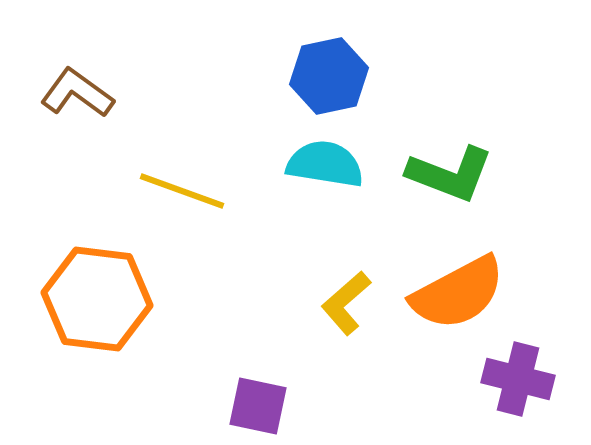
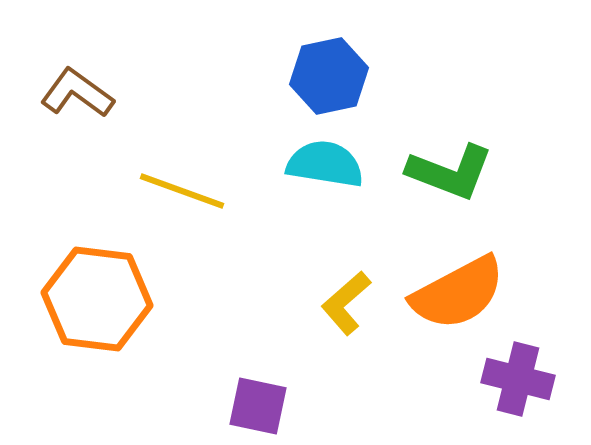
green L-shape: moved 2 px up
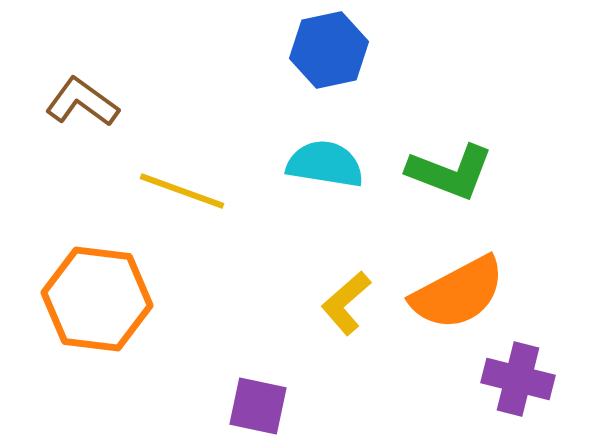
blue hexagon: moved 26 px up
brown L-shape: moved 5 px right, 9 px down
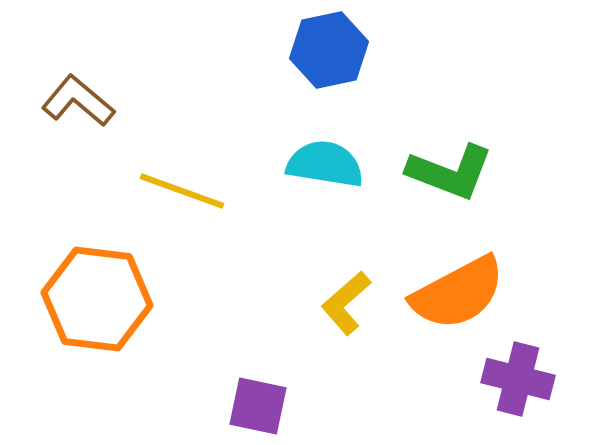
brown L-shape: moved 4 px left, 1 px up; rotated 4 degrees clockwise
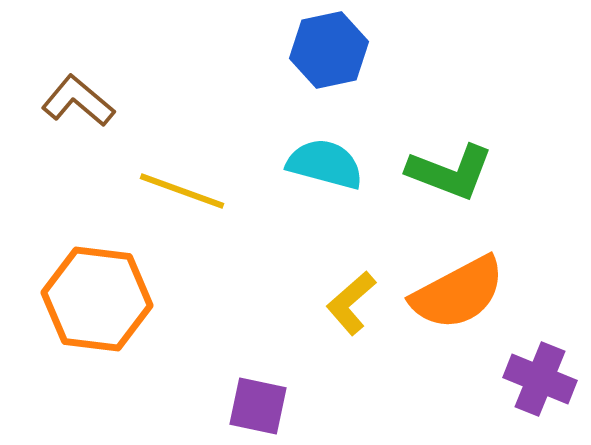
cyan semicircle: rotated 6 degrees clockwise
yellow L-shape: moved 5 px right
purple cross: moved 22 px right; rotated 8 degrees clockwise
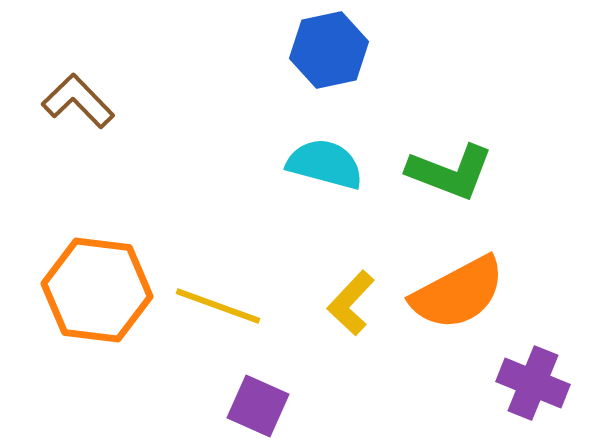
brown L-shape: rotated 6 degrees clockwise
yellow line: moved 36 px right, 115 px down
orange hexagon: moved 9 px up
yellow L-shape: rotated 6 degrees counterclockwise
purple cross: moved 7 px left, 4 px down
purple square: rotated 12 degrees clockwise
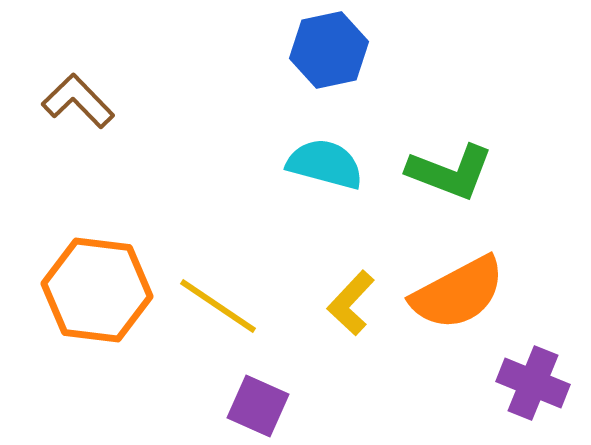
yellow line: rotated 14 degrees clockwise
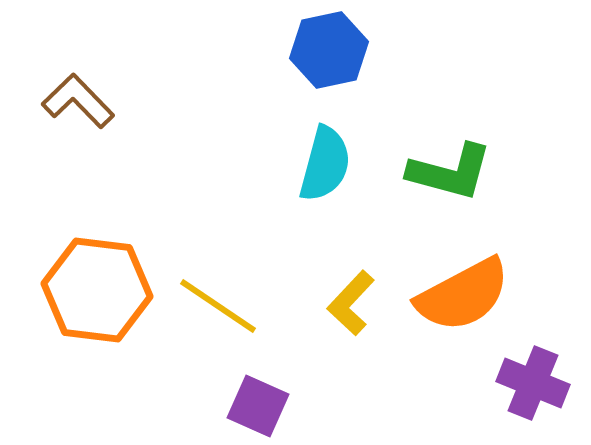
cyan semicircle: rotated 90 degrees clockwise
green L-shape: rotated 6 degrees counterclockwise
orange semicircle: moved 5 px right, 2 px down
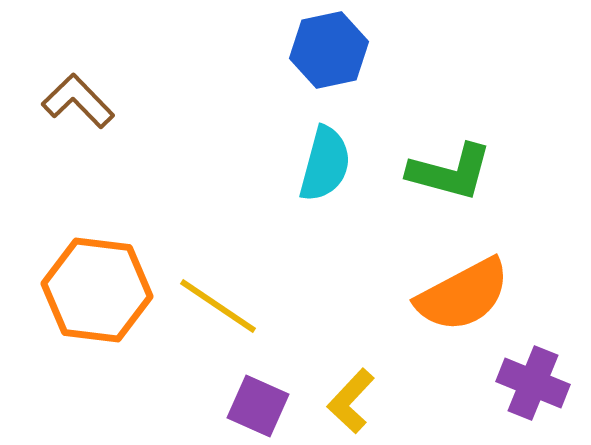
yellow L-shape: moved 98 px down
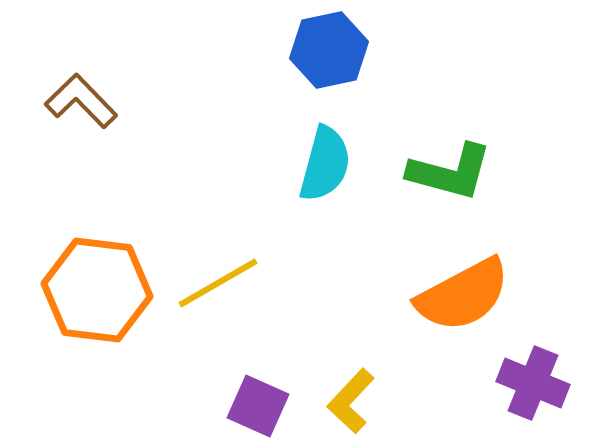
brown L-shape: moved 3 px right
yellow line: moved 23 px up; rotated 64 degrees counterclockwise
